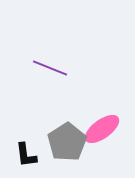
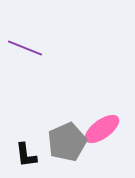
purple line: moved 25 px left, 20 px up
gray pentagon: rotated 9 degrees clockwise
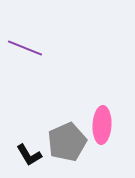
pink ellipse: moved 4 px up; rotated 51 degrees counterclockwise
black L-shape: moved 3 px right; rotated 24 degrees counterclockwise
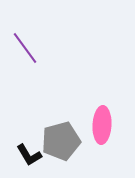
purple line: rotated 32 degrees clockwise
gray pentagon: moved 6 px left, 1 px up; rotated 9 degrees clockwise
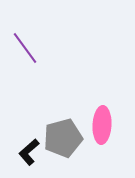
gray pentagon: moved 2 px right, 3 px up
black L-shape: moved 3 px up; rotated 80 degrees clockwise
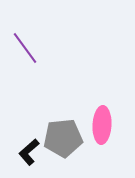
gray pentagon: rotated 9 degrees clockwise
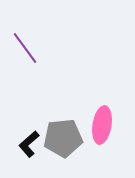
pink ellipse: rotated 6 degrees clockwise
black L-shape: moved 8 px up
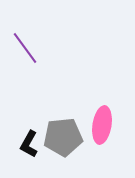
gray pentagon: moved 1 px up
black L-shape: rotated 20 degrees counterclockwise
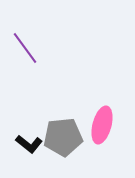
pink ellipse: rotated 6 degrees clockwise
black L-shape: rotated 80 degrees counterclockwise
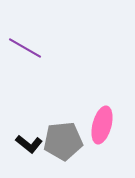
purple line: rotated 24 degrees counterclockwise
gray pentagon: moved 4 px down
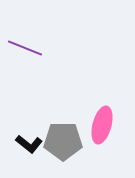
purple line: rotated 8 degrees counterclockwise
gray pentagon: rotated 6 degrees clockwise
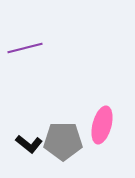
purple line: rotated 36 degrees counterclockwise
